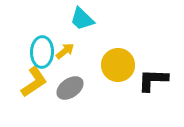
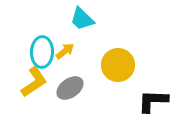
black L-shape: moved 21 px down
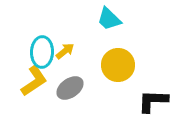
cyan trapezoid: moved 27 px right
yellow L-shape: moved 1 px up
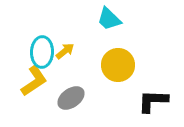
gray ellipse: moved 1 px right, 10 px down
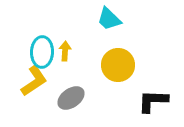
yellow arrow: rotated 48 degrees counterclockwise
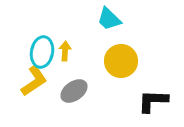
cyan ellipse: rotated 8 degrees clockwise
yellow circle: moved 3 px right, 4 px up
gray ellipse: moved 3 px right, 7 px up
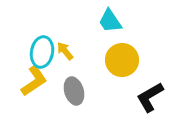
cyan trapezoid: moved 1 px right, 2 px down; rotated 12 degrees clockwise
yellow arrow: rotated 42 degrees counterclockwise
yellow circle: moved 1 px right, 1 px up
gray ellipse: rotated 72 degrees counterclockwise
black L-shape: moved 3 px left, 4 px up; rotated 32 degrees counterclockwise
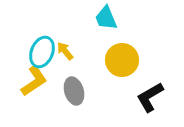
cyan trapezoid: moved 4 px left, 3 px up; rotated 12 degrees clockwise
cyan ellipse: rotated 12 degrees clockwise
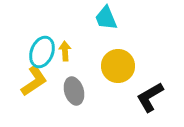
yellow arrow: rotated 36 degrees clockwise
yellow circle: moved 4 px left, 6 px down
